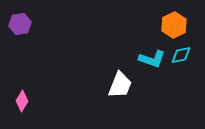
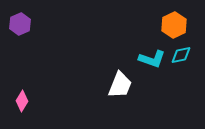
purple hexagon: rotated 15 degrees counterclockwise
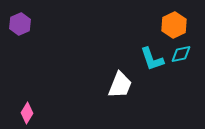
cyan diamond: moved 1 px up
cyan L-shape: rotated 52 degrees clockwise
pink diamond: moved 5 px right, 12 px down
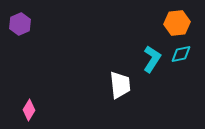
orange hexagon: moved 3 px right, 2 px up; rotated 20 degrees clockwise
cyan L-shape: rotated 128 degrees counterclockwise
white trapezoid: rotated 28 degrees counterclockwise
pink diamond: moved 2 px right, 3 px up
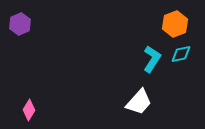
orange hexagon: moved 2 px left, 1 px down; rotated 15 degrees counterclockwise
white trapezoid: moved 19 px right, 17 px down; rotated 48 degrees clockwise
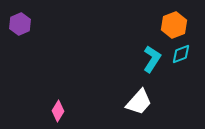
orange hexagon: moved 1 px left, 1 px down
cyan diamond: rotated 10 degrees counterclockwise
pink diamond: moved 29 px right, 1 px down
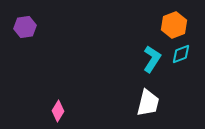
purple hexagon: moved 5 px right, 3 px down; rotated 15 degrees clockwise
white trapezoid: moved 9 px right, 1 px down; rotated 28 degrees counterclockwise
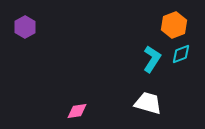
purple hexagon: rotated 20 degrees counterclockwise
white trapezoid: rotated 88 degrees counterclockwise
pink diamond: moved 19 px right; rotated 50 degrees clockwise
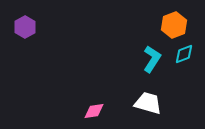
cyan diamond: moved 3 px right
pink diamond: moved 17 px right
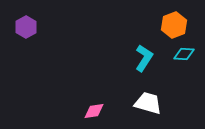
purple hexagon: moved 1 px right
cyan diamond: rotated 25 degrees clockwise
cyan L-shape: moved 8 px left, 1 px up
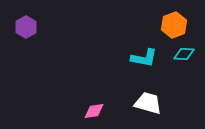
cyan L-shape: rotated 68 degrees clockwise
